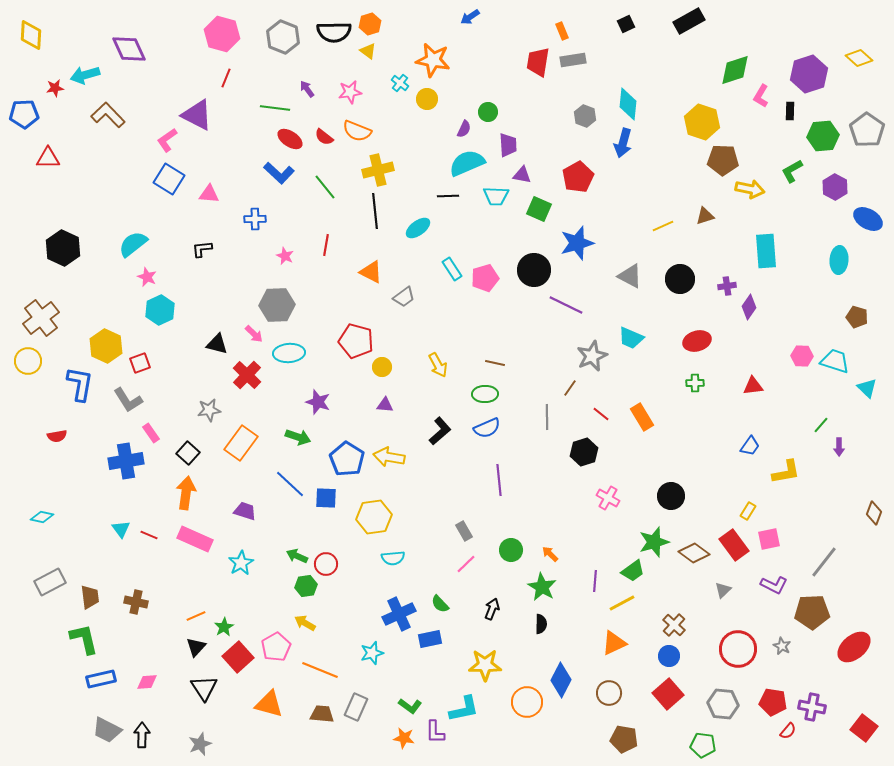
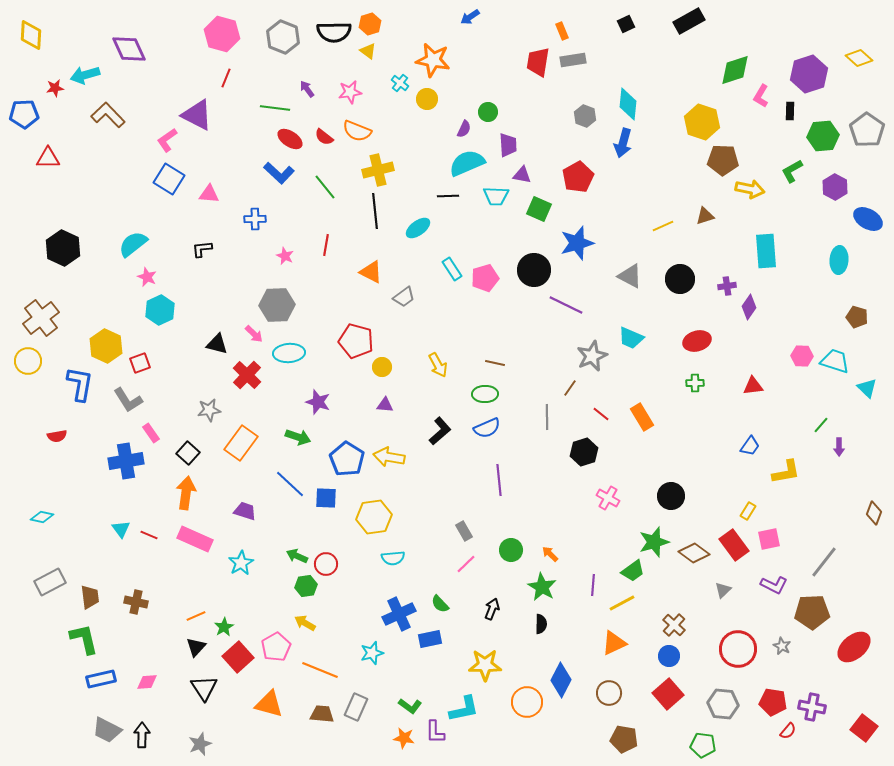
purple line at (595, 581): moved 2 px left, 4 px down
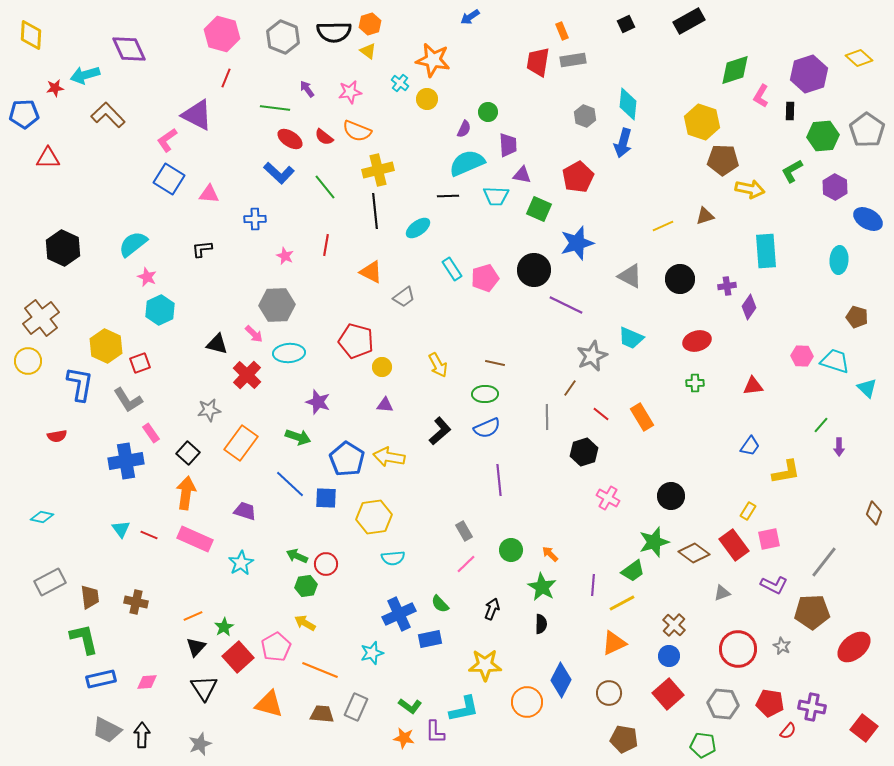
gray triangle at (723, 590): moved 1 px left, 3 px down; rotated 24 degrees clockwise
orange line at (196, 616): moved 3 px left
red pentagon at (773, 702): moved 3 px left, 1 px down
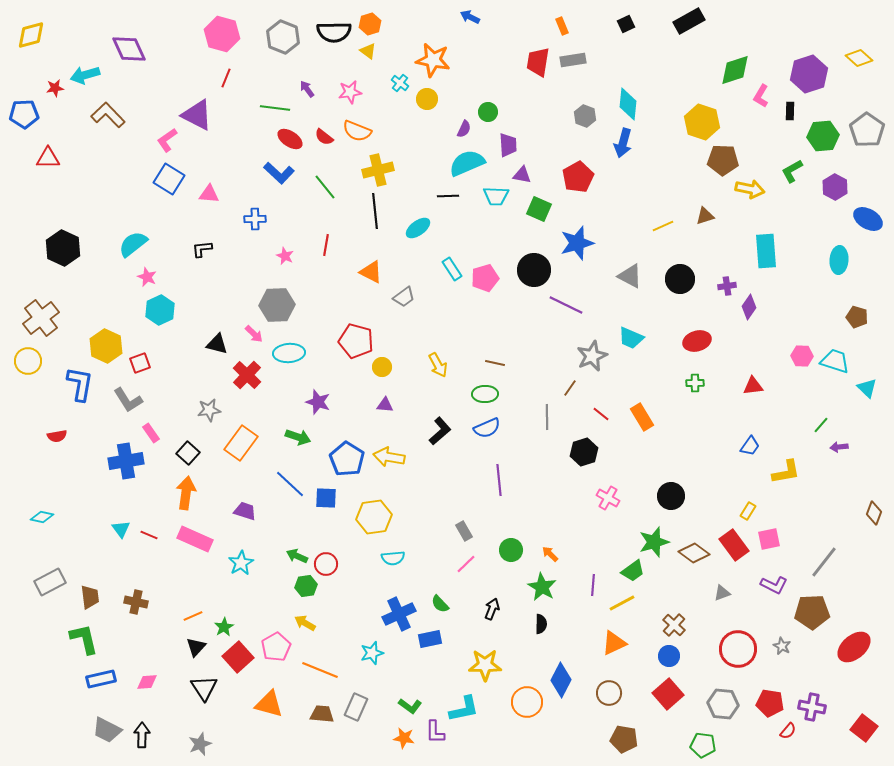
blue arrow at (470, 17): rotated 60 degrees clockwise
orange rectangle at (562, 31): moved 5 px up
yellow diamond at (31, 35): rotated 72 degrees clockwise
purple arrow at (839, 447): rotated 84 degrees clockwise
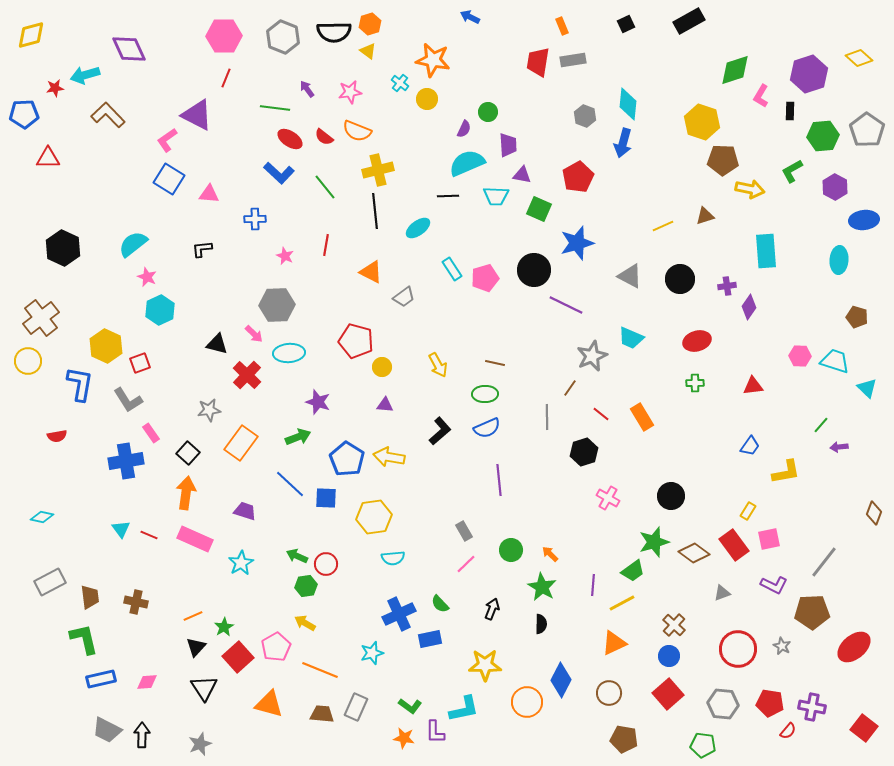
pink hexagon at (222, 34): moved 2 px right, 2 px down; rotated 16 degrees counterclockwise
blue ellipse at (868, 219): moved 4 px left, 1 px down; rotated 36 degrees counterclockwise
pink hexagon at (802, 356): moved 2 px left
green arrow at (298, 437): rotated 40 degrees counterclockwise
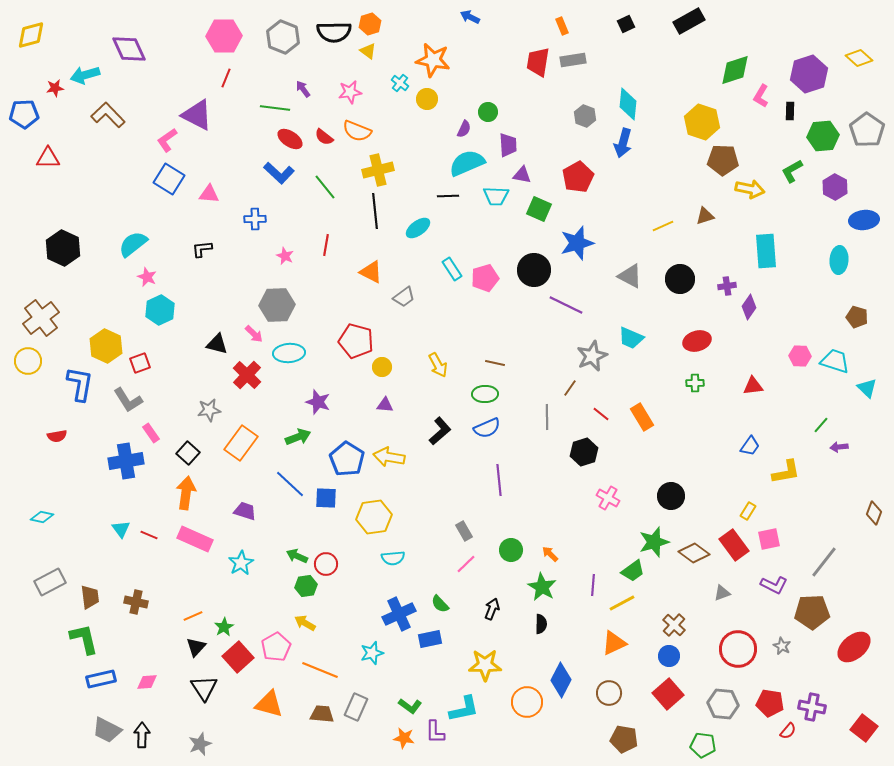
purple arrow at (307, 89): moved 4 px left
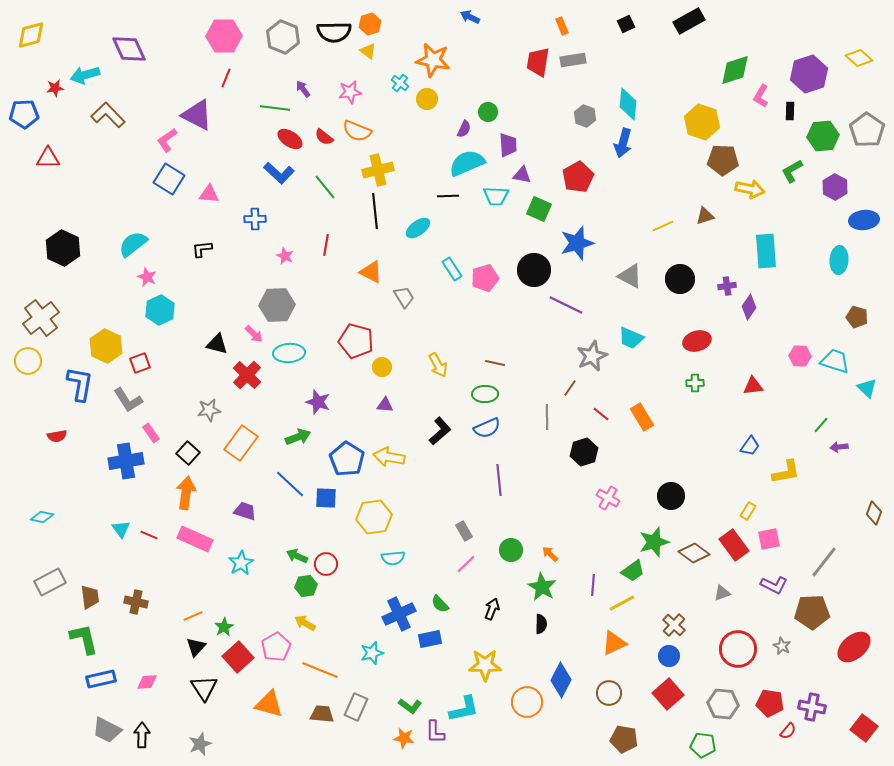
gray trapezoid at (404, 297): rotated 85 degrees counterclockwise
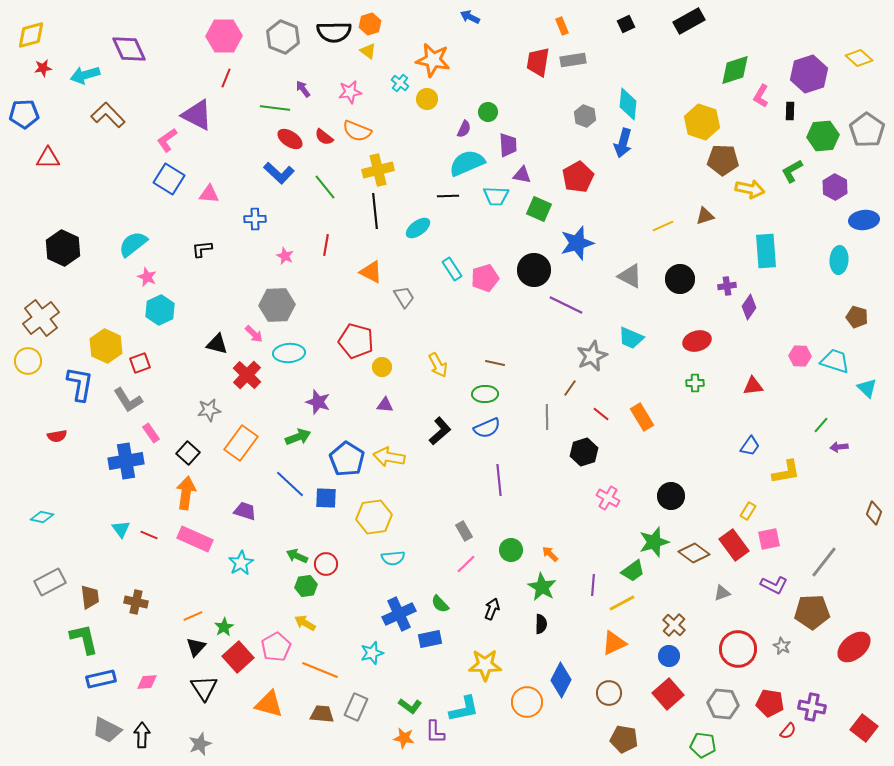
red star at (55, 88): moved 12 px left, 20 px up
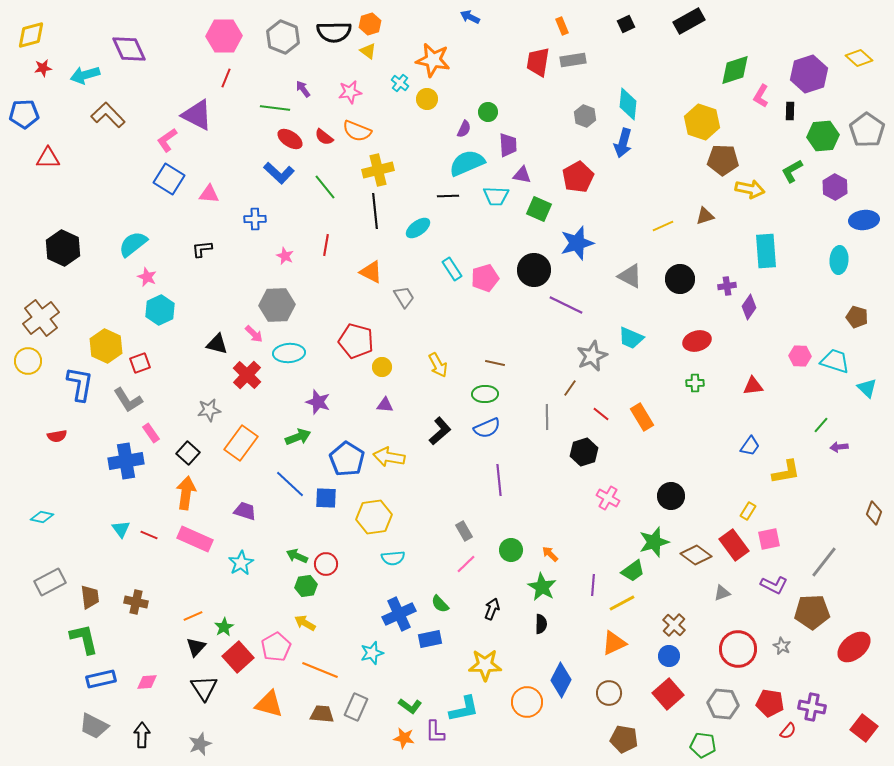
brown diamond at (694, 553): moved 2 px right, 2 px down
gray trapezoid at (107, 730): moved 13 px left, 4 px up
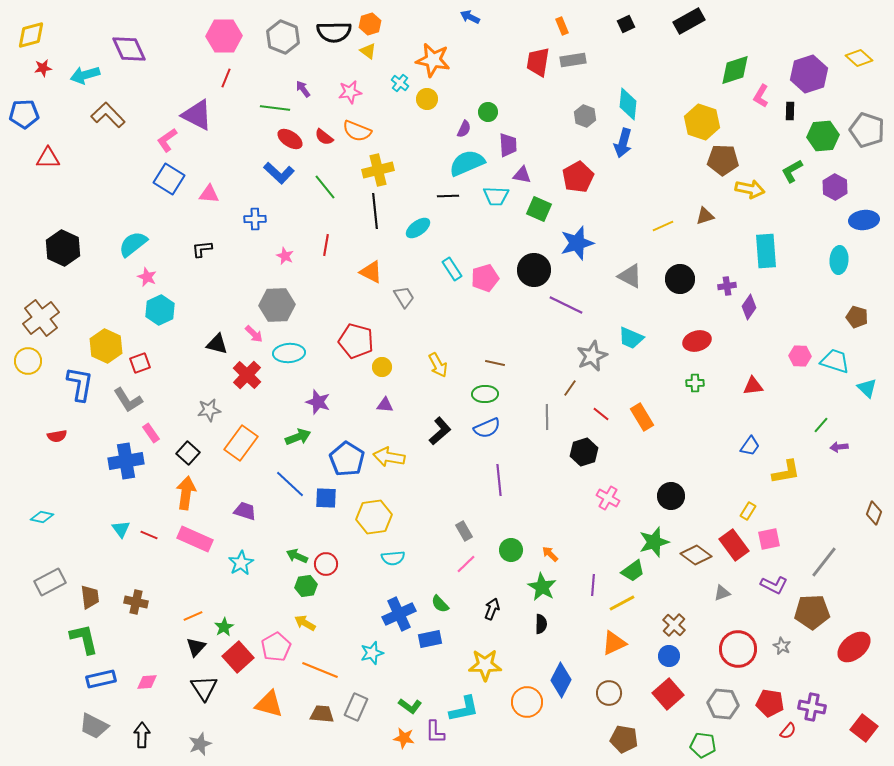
gray pentagon at (867, 130): rotated 16 degrees counterclockwise
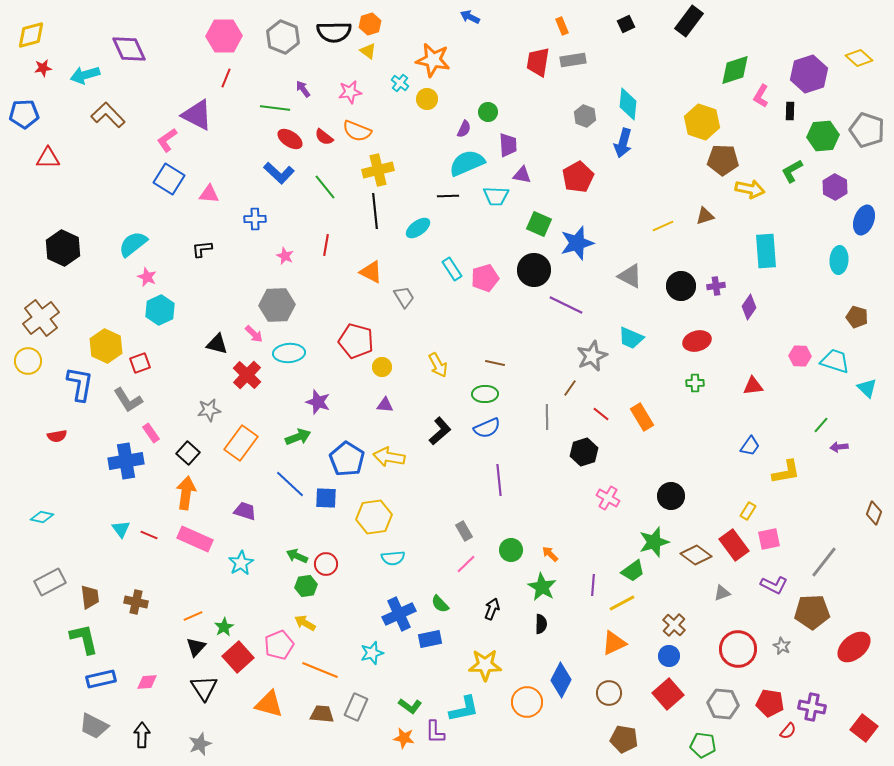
black rectangle at (689, 21): rotated 24 degrees counterclockwise
green square at (539, 209): moved 15 px down
blue ellipse at (864, 220): rotated 64 degrees counterclockwise
black circle at (680, 279): moved 1 px right, 7 px down
purple cross at (727, 286): moved 11 px left
pink pentagon at (276, 647): moved 3 px right, 2 px up; rotated 8 degrees clockwise
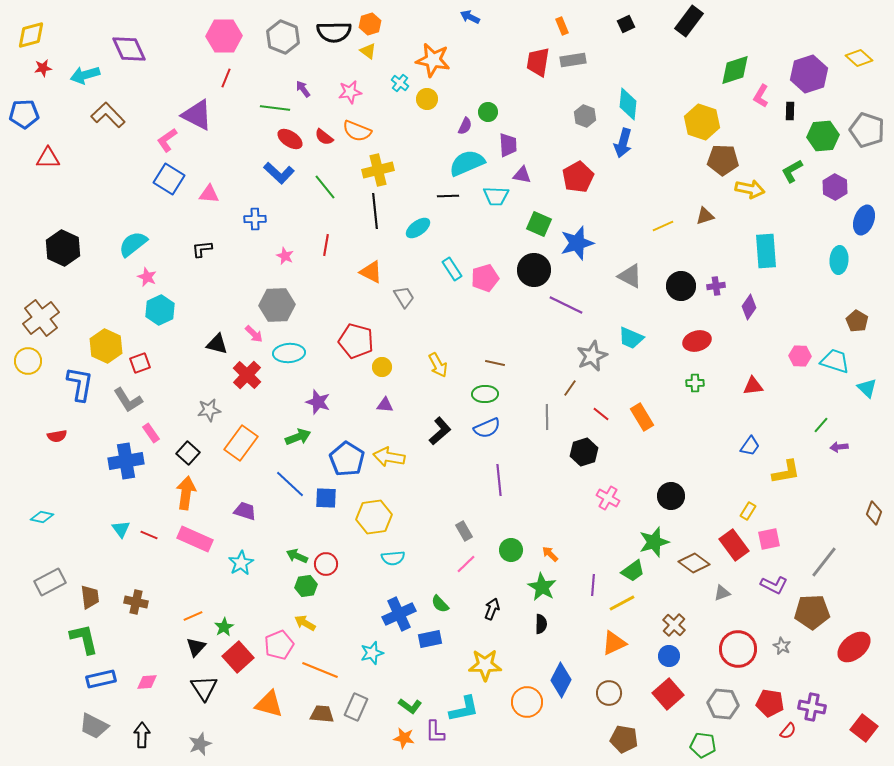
purple semicircle at (464, 129): moved 1 px right, 3 px up
brown pentagon at (857, 317): moved 4 px down; rotated 15 degrees clockwise
brown diamond at (696, 555): moved 2 px left, 8 px down
